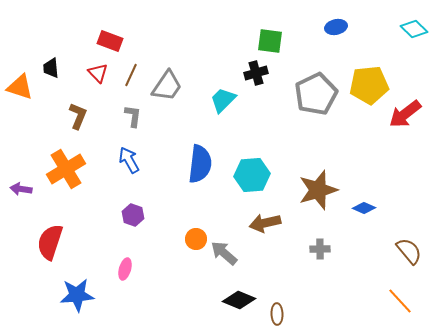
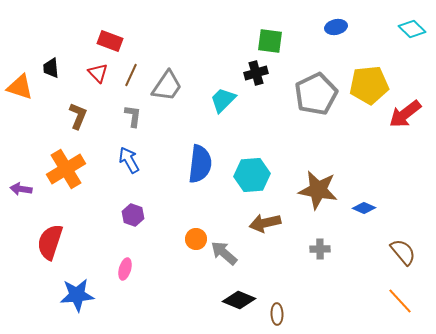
cyan diamond: moved 2 px left
brown star: rotated 27 degrees clockwise
brown semicircle: moved 6 px left, 1 px down
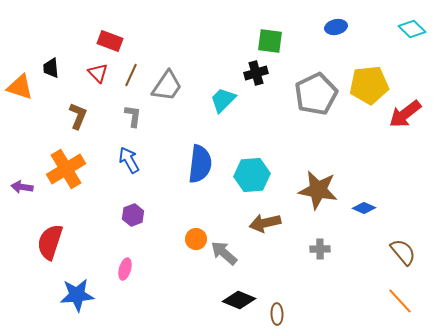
purple arrow: moved 1 px right, 2 px up
purple hexagon: rotated 20 degrees clockwise
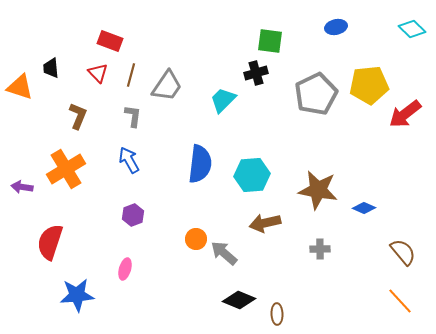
brown line: rotated 10 degrees counterclockwise
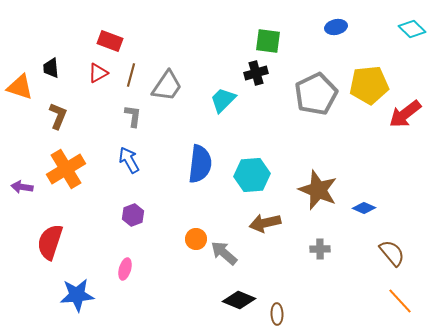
green square: moved 2 px left
red triangle: rotated 45 degrees clockwise
brown L-shape: moved 20 px left
brown star: rotated 12 degrees clockwise
brown semicircle: moved 11 px left, 1 px down
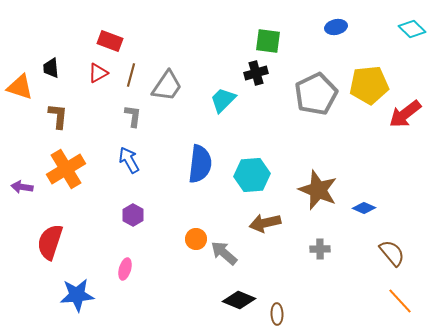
brown L-shape: rotated 16 degrees counterclockwise
purple hexagon: rotated 10 degrees counterclockwise
